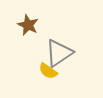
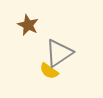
yellow semicircle: moved 1 px right
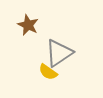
yellow semicircle: moved 1 px left, 1 px down
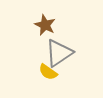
brown star: moved 17 px right
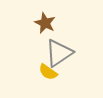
brown star: moved 2 px up
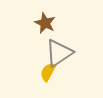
yellow semicircle: rotated 84 degrees clockwise
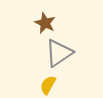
yellow semicircle: moved 13 px down
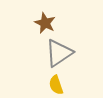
yellow semicircle: moved 8 px right; rotated 48 degrees counterclockwise
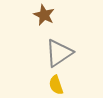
brown star: moved 1 px left, 8 px up
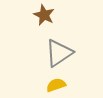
yellow semicircle: rotated 90 degrees clockwise
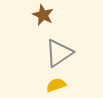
brown star: moved 1 px left
